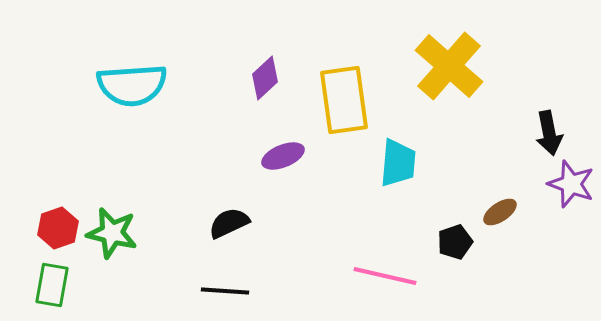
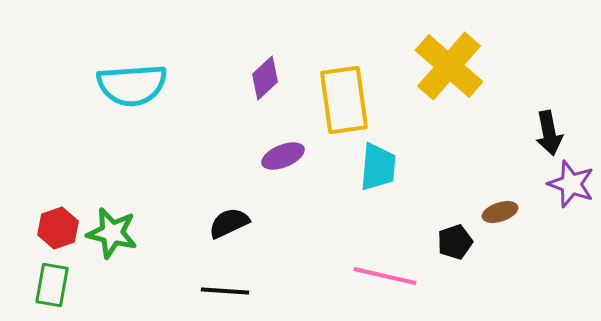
cyan trapezoid: moved 20 px left, 4 px down
brown ellipse: rotated 16 degrees clockwise
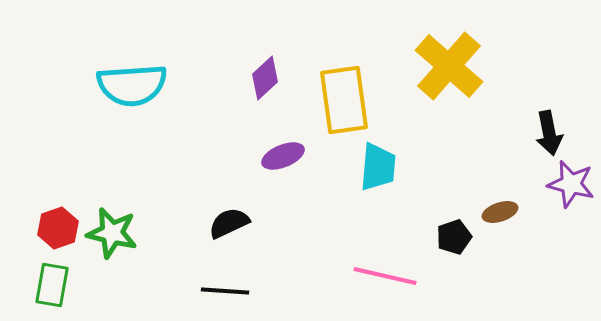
purple star: rotated 6 degrees counterclockwise
black pentagon: moved 1 px left, 5 px up
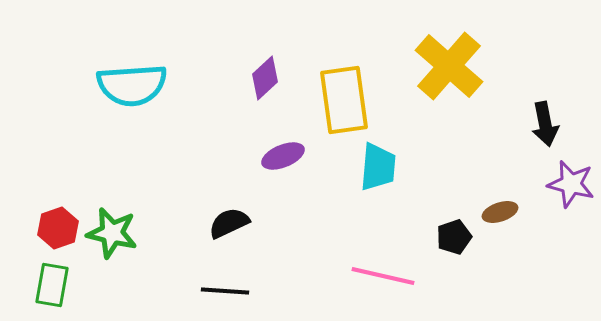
black arrow: moved 4 px left, 9 px up
pink line: moved 2 px left
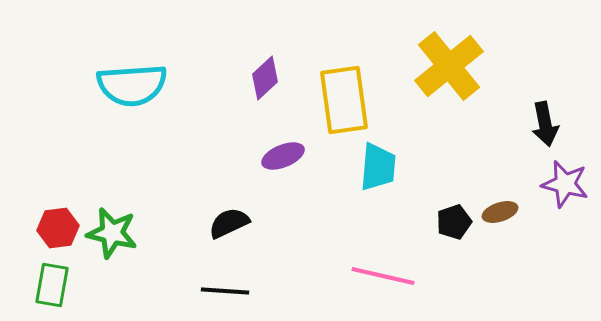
yellow cross: rotated 10 degrees clockwise
purple star: moved 6 px left
red hexagon: rotated 12 degrees clockwise
black pentagon: moved 15 px up
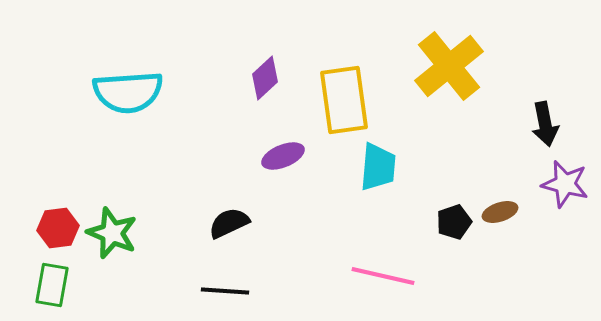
cyan semicircle: moved 4 px left, 7 px down
green star: rotated 9 degrees clockwise
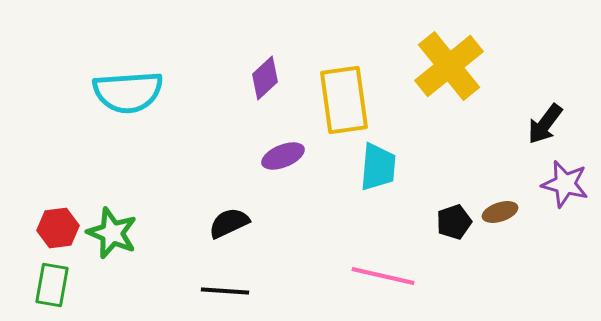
black arrow: rotated 48 degrees clockwise
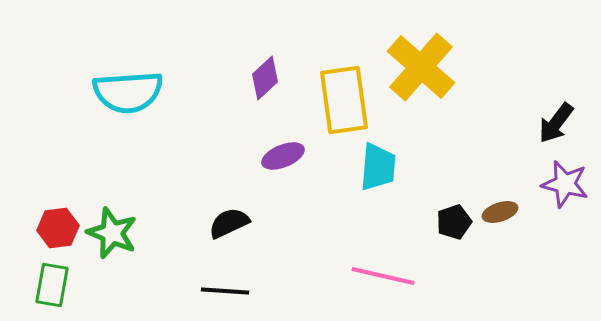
yellow cross: moved 28 px left, 1 px down; rotated 10 degrees counterclockwise
black arrow: moved 11 px right, 1 px up
